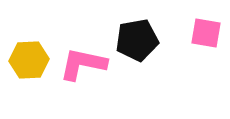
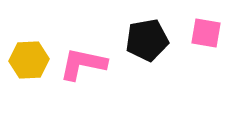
black pentagon: moved 10 px right
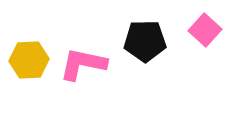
pink square: moved 1 px left, 3 px up; rotated 32 degrees clockwise
black pentagon: moved 2 px left, 1 px down; rotated 9 degrees clockwise
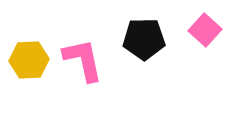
black pentagon: moved 1 px left, 2 px up
pink L-shape: moved 4 px up; rotated 66 degrees clockwise
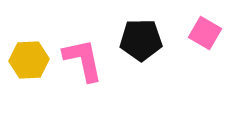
pink square: moved 3 px down; rotated 12 degrees counterclockwise
black pentagon: moved 3 px left, 1 px down
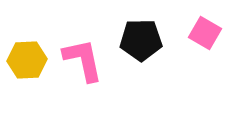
yellow hexagon: moved 2 px left
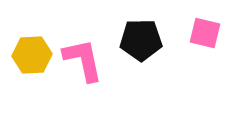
pink square: rotated 16 degrees counterclockwise
yellow hexagon: moved 5 px right, 5 px up
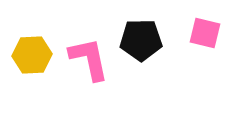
pink L-shape: moved 6 px right, 1 px up
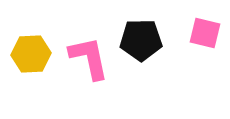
yellow hexagon: moved 1 px left, 1 px up
pink L-shape: moved 1 px up
